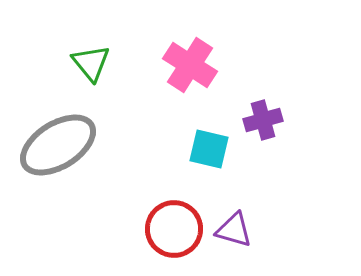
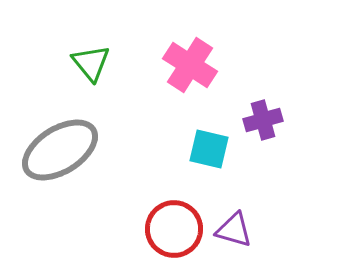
gray ellipse: moved 2 px right, 5 px down
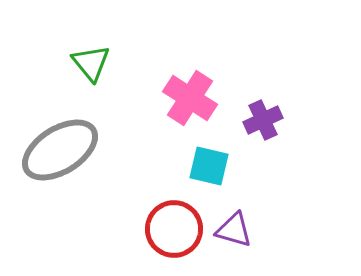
pink cross: moved 33 px down
purple cross: rotated 9 degrees counterclockwise
cyan square: moved 17 px down
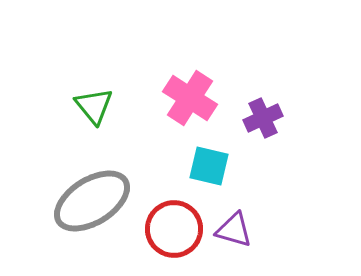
green triangle: moved 3 px right, 43 px down
purple cross: moved 2 px up
gray ellipse: moved 32 px right, 51 px down
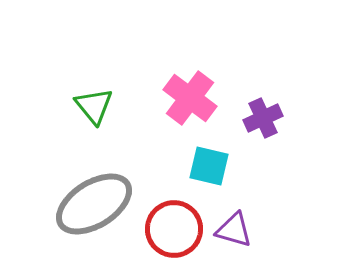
pink cross: rotated 4 degrees clockwise
gray ellipse: moved 2 px right, 3 px down
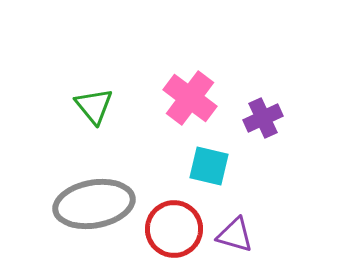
gray ellipse: rotated 22 degrees clockwise
purple triangle: moved 1 px right, 5 px down
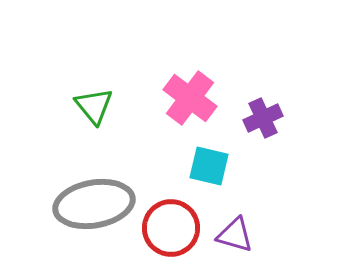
red circle: moved 3 px left, 1 px up
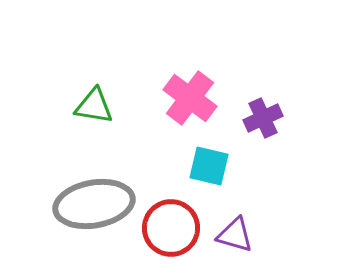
green triangle: rotated 42 degrees counterclockwise
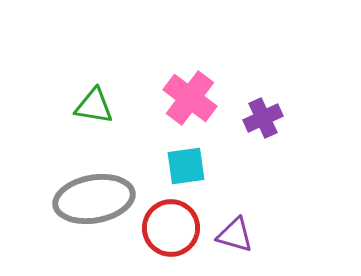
cyan square: moved 23 px left; rotated 21 degrees counterclockwise
gray ellipse: moved 5 px up
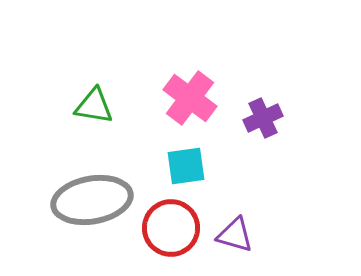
gray ellipse: moved 2 px left, 1 px down
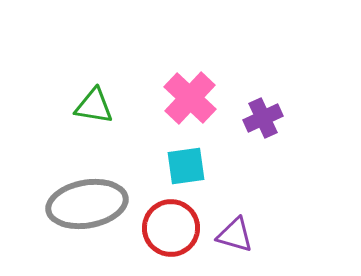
pink cross: rotated 6 degrees clockwise
gray ellipse: moved 5 px left, 4 px down
